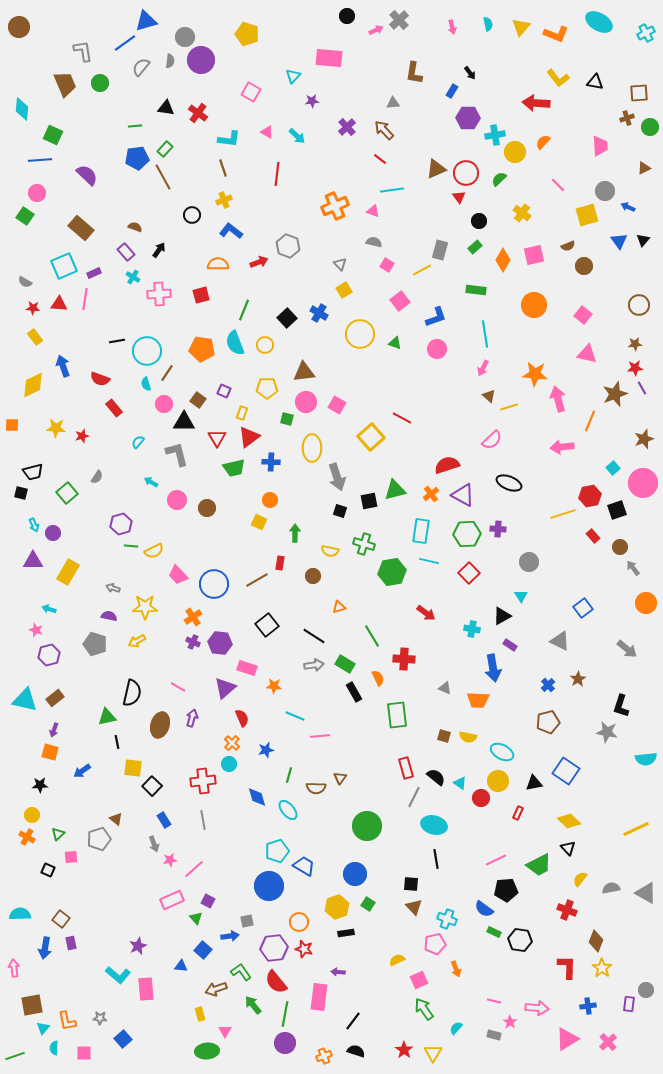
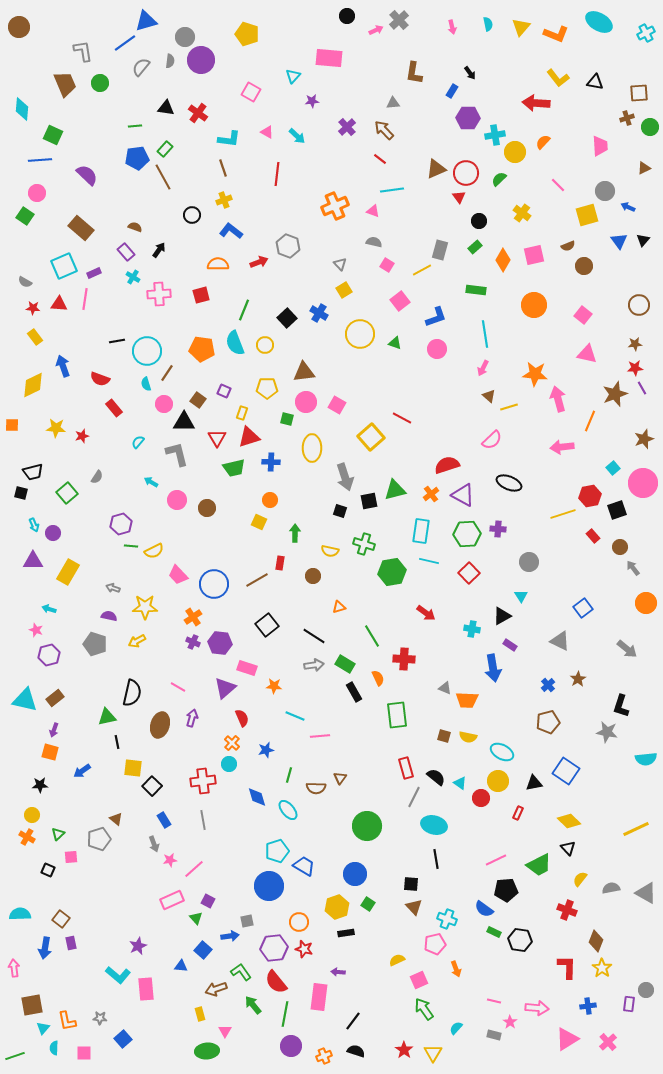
red triangle at (249, 437): rotated 20 degrees clockwise
gray arrow at (337, 477): moved 8 px right
orange trapezoid at (478, 700): moved 11 px left
purple circle at (285, 1043): moved 6 px right, 3 px down
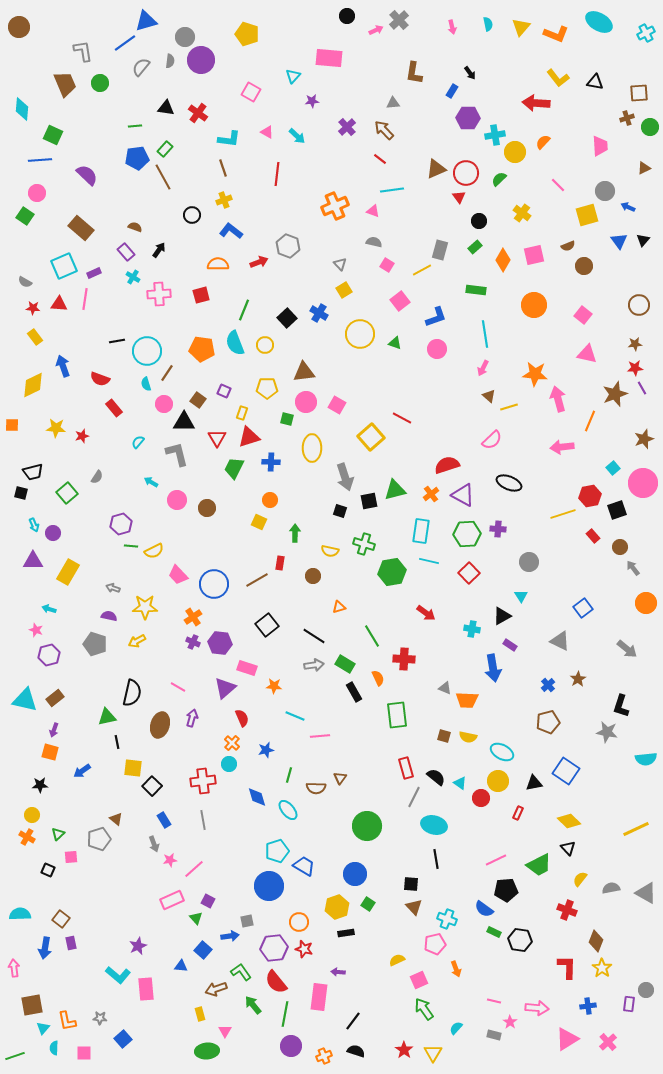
green trapezoid at (234, 468): rotated 130 degrees clockwise
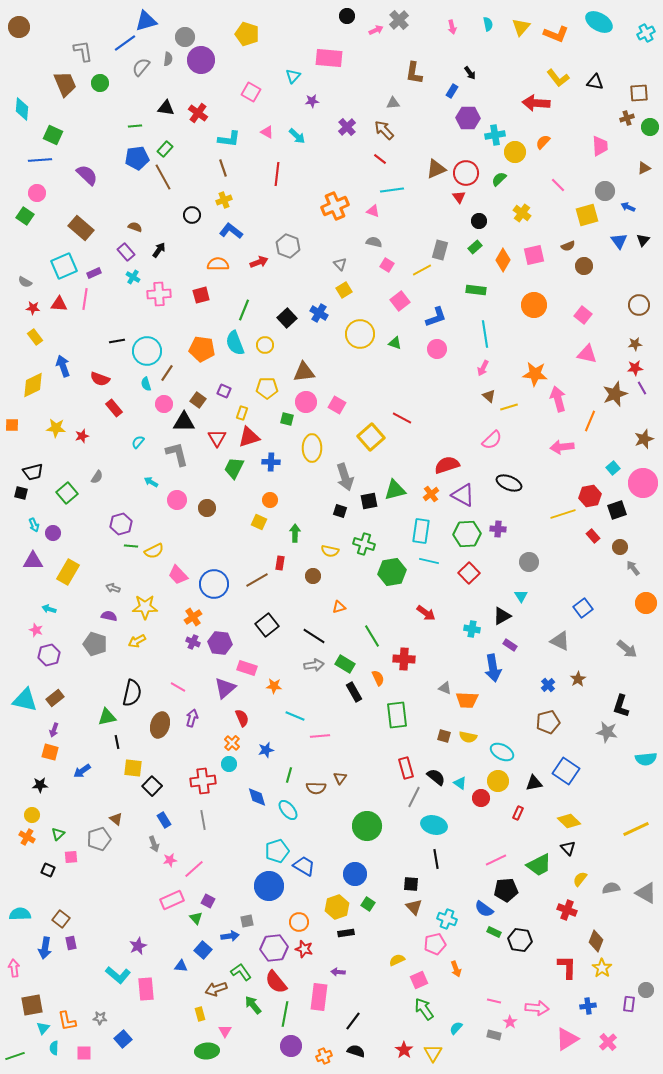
gray semicircle at (170, 61): moved 2 px left, 2 px up
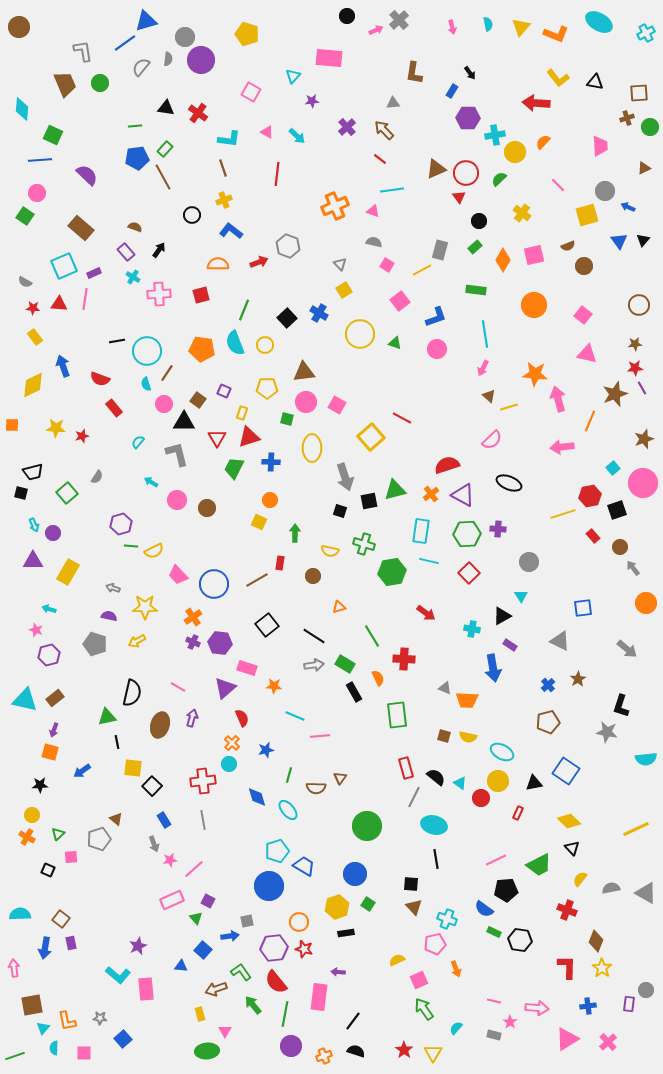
blue square at (583, 608): rotated 30 degrees clockwise
black triangle at (568, 848): moved 4 px right
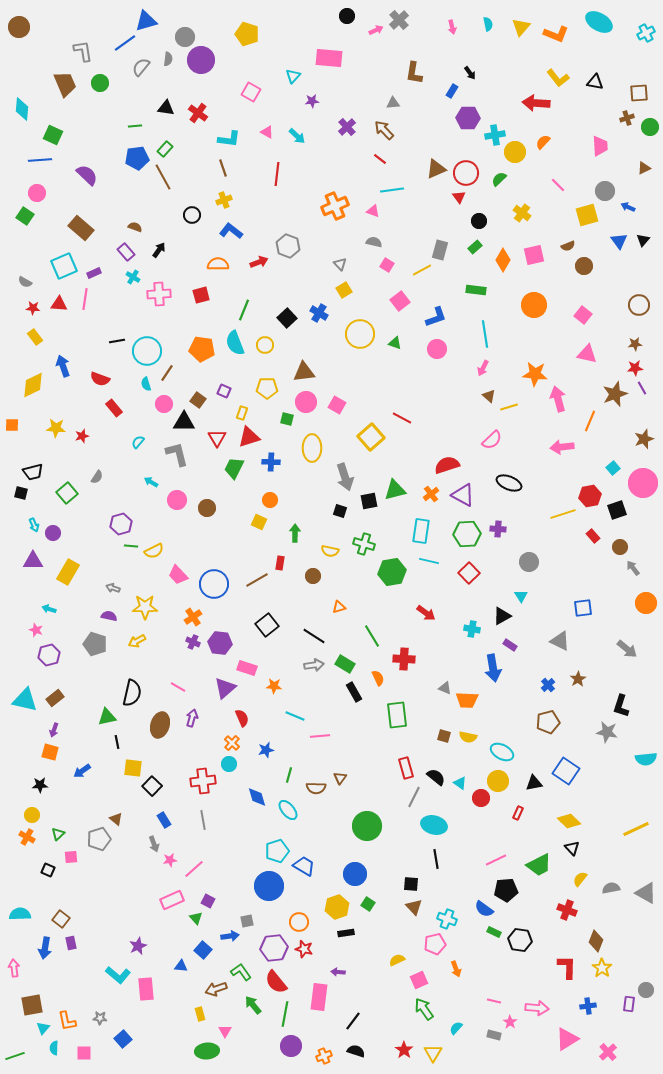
pink cross at (608, 1042): moved 10 px down
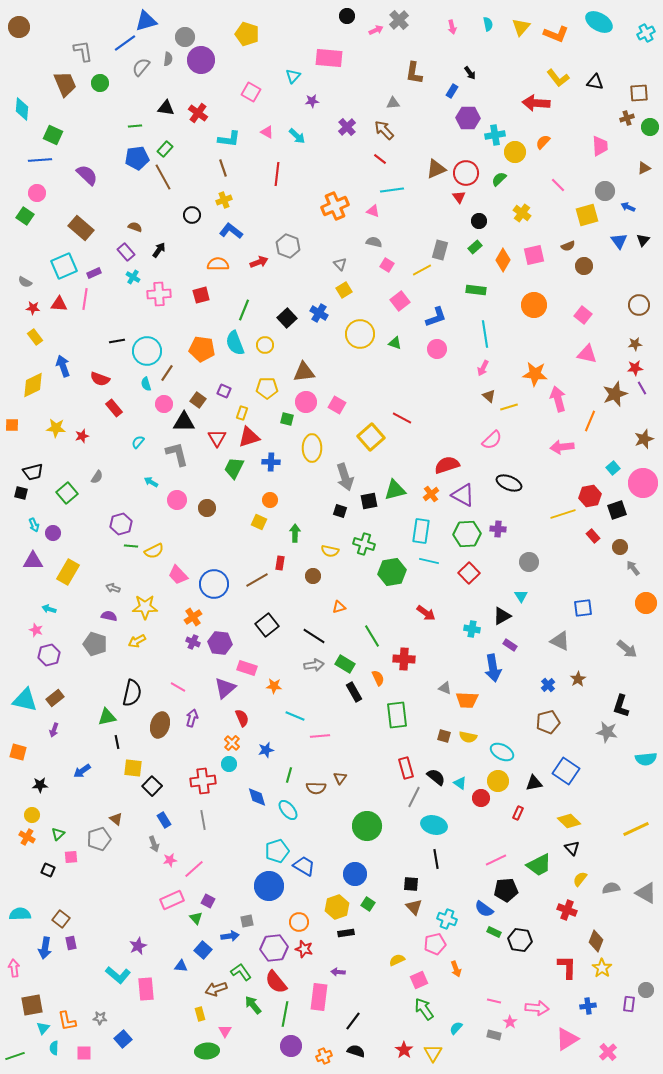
orange square at (50, 752): moved 32 px left
